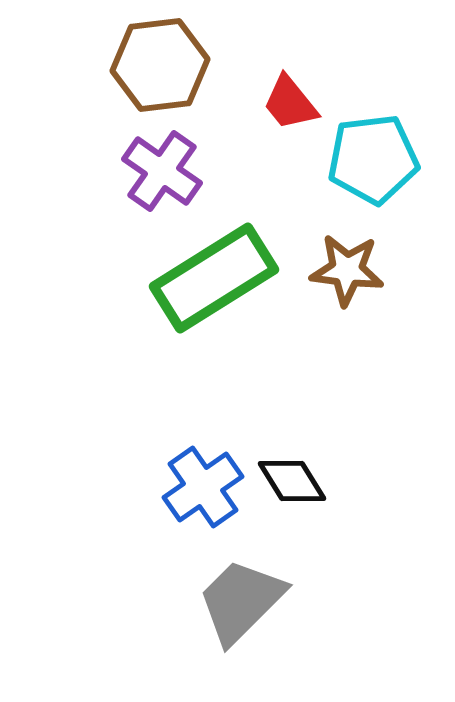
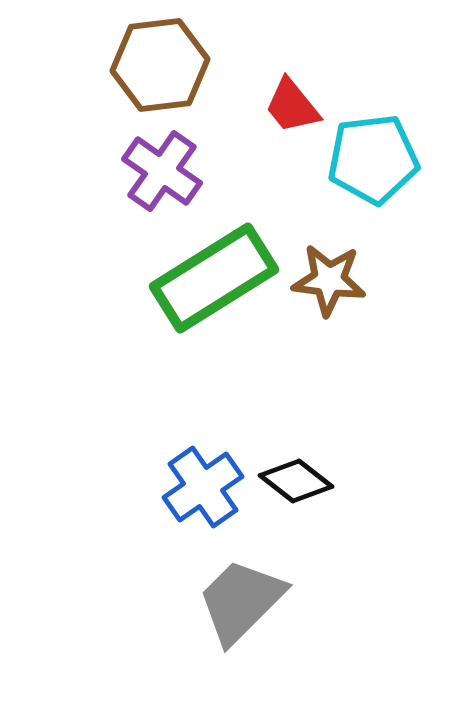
red trapezoid: moved 2 px right, 3 px down
brown star: moved 18 px left, 10 px down
black diamond: moved 4 px right; rotated 20 degrees counterclockwise
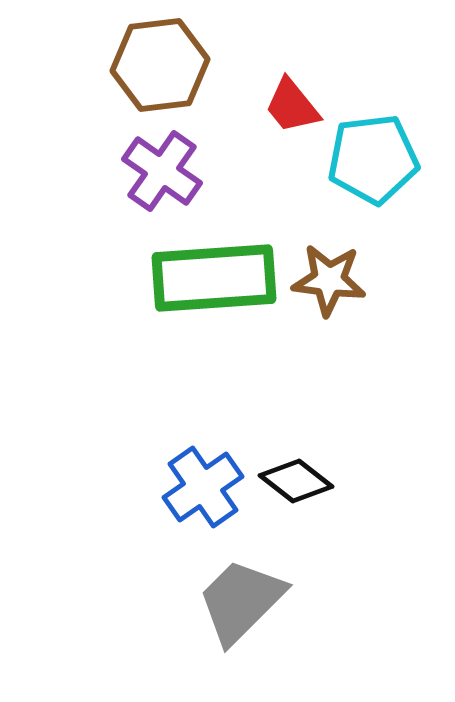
green rectangle: rotated 28 degrees clockwise
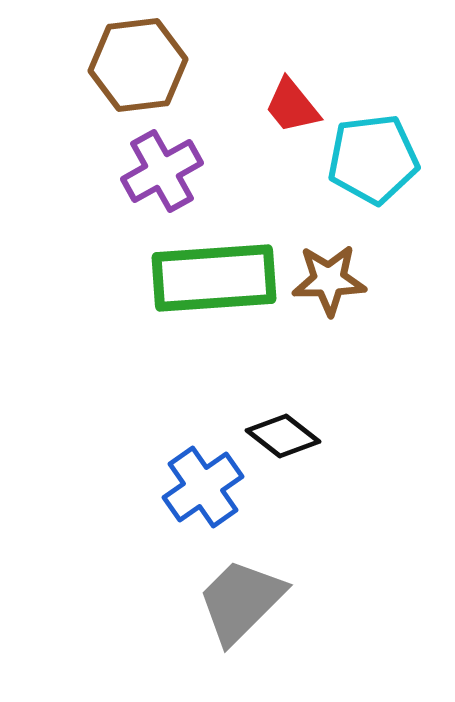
brown hexagon: moved 22 px left
purple cross: rotated 26 degrees clockwise
brown star: rotated 8 degrees counterclockwise
black diamond: moved 13 px left, 45 px up
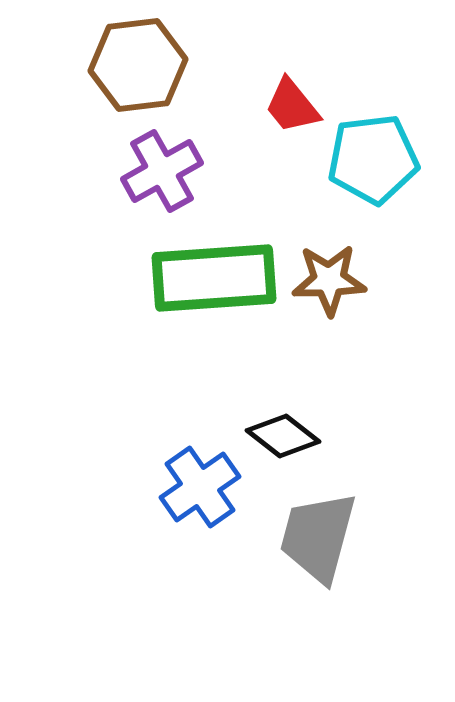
blue cross: moved 3 px left
gray trapezoid: moved 77 px right, 64 px up; rotated 30 degrees counterclockwise
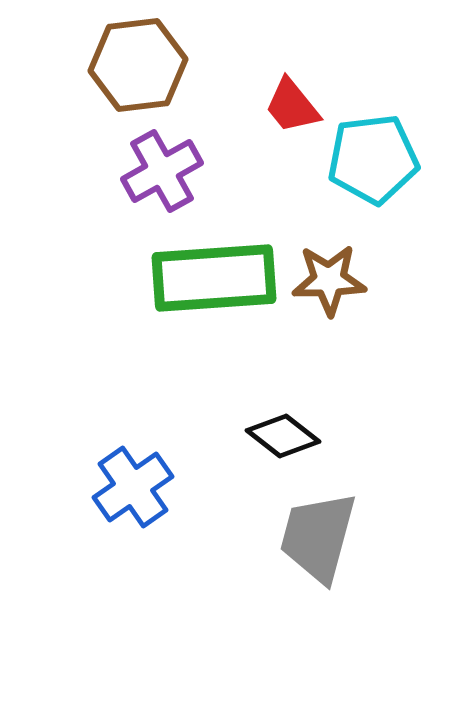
blue cross: moved 67 px left
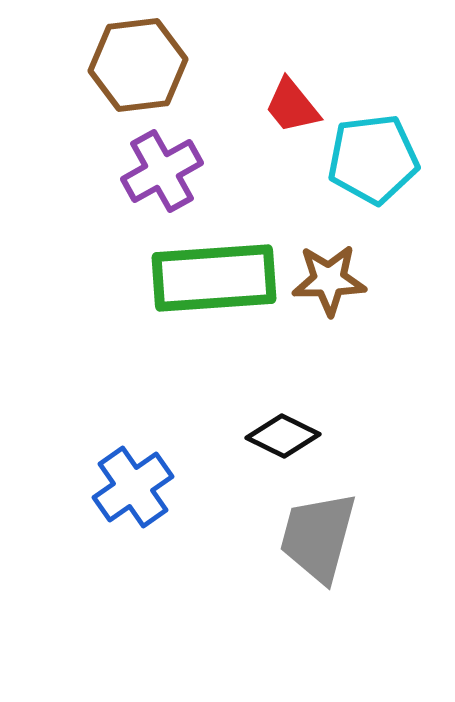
black diamond: rotated 12 degrees counterclockwise
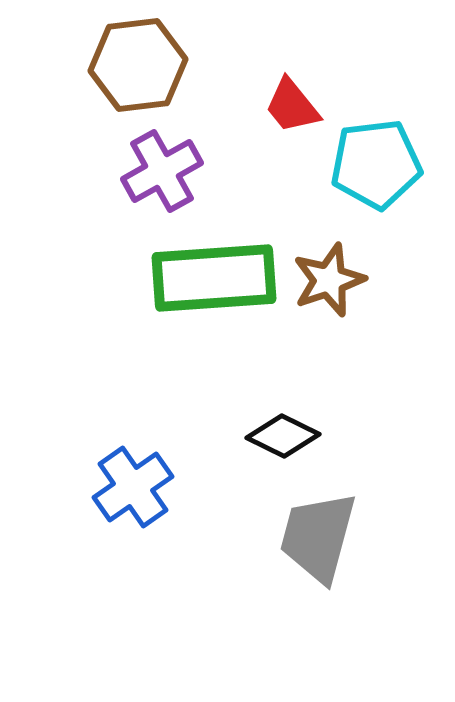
cyan pentagon: moved 3 px right, 5 px down
brown star: rotated 18 degrees counterclockwise
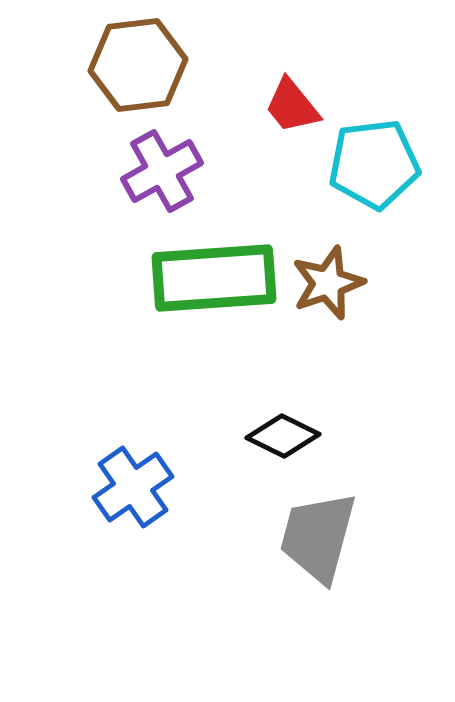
cyan pentagon: moved 2 px left
brown star: moved 1 px left, 3 px down
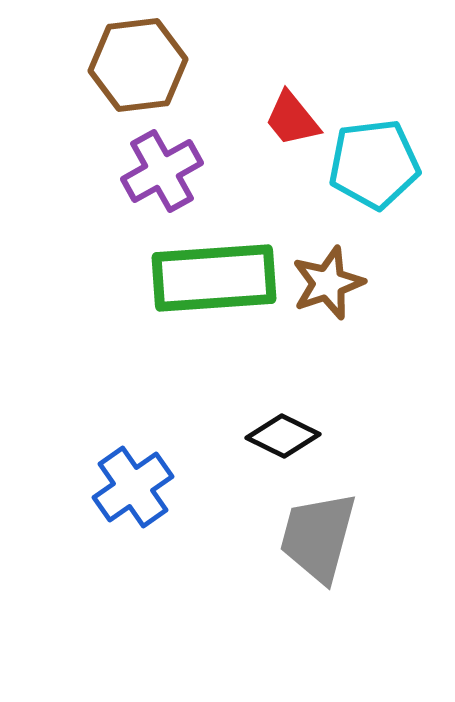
red trapezoid: moved 13 px down
